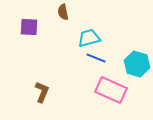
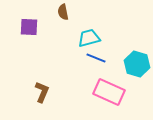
pink rectangle: moved 2 px left, 2 px down
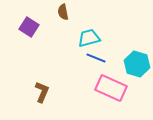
purple square: rotated 30 degrees clockwise
pink rectangle: moved 2 px right, 4 px up
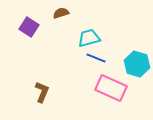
brown semicircle: moved 2 px left, 1 px down; rotated 84 degrees clockwise
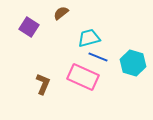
brown semicircle: rotated 21 degrees counterclockwise
blue line: moved 2 px right, 1 px up
cyan hexagon: moved 4 px left, 1 px up
pink rectangle: moved 28 px left, 11 px up
brown L-shape: moved 1 px right, 8 px up
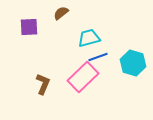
purple square: rotated 36 degrees counterclockwise
blue line: rotated 42 degrees counterclockwise
pink rectangle: rotated 68 degrees counterclockwise
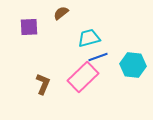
cyan hexagon: moved 2 px down; rotated 10 degrees counterclockwise
